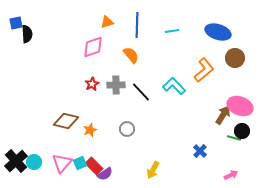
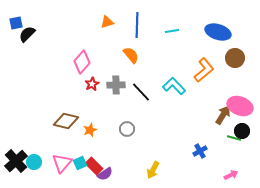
black semicircle: rotated 132 degrees counterclockwise
pink diamond: moved 11 px left, 15 px down; rotated 30 degrees counterclockwise
blue cross: rotated 16 degrees clockwise
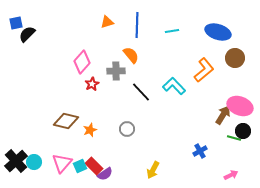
gray cross: moved 14 px up
black circle: moved 1 px right
cyan square: moved 3 px down
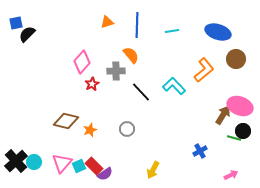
brown circle: moved 1 px right, 1 px down
cyan square: moved 1 px left
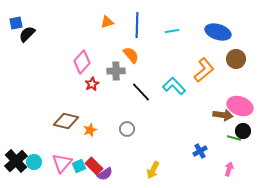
brown arrow: rotated 66 degrees clockwise
pink arrow: moved 2 px left, 6 px up; rotated 48 degrees counterclockwise
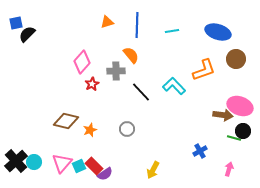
orange L-shape: rotated 20 degrees clockwise
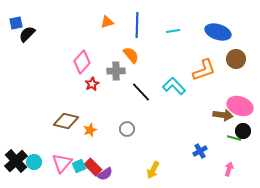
cyan line: moved 1 px right
red rectangle: moved 1 px left, 1 px down
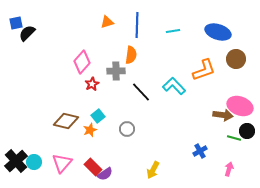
black semicircle: moved 1 px up
orange semicircle: rotated 48 degrees clockwise
black circle: moved 4 px right
cyan square: moved 19 px right, 50 px up; rotated 16 degrees counterclockwise
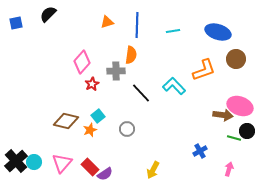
black semicircle: moved 21 px right, 19 px up
black line: moved 1 px down
red rectangle: moved 3 px left
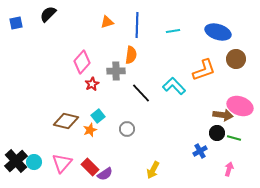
black circle: moved 30 px left, 2 px down
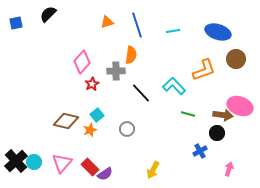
blue line: rotated 20 degrees counterclockwise
cyan square: moved 1 px left, 1 px up
green line: moved 46 px left, 24 px up
